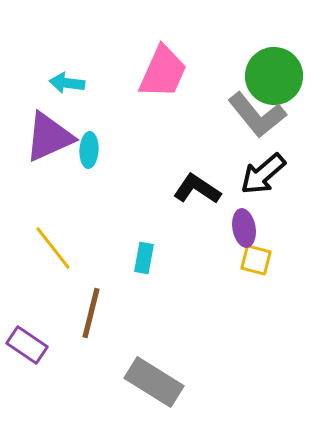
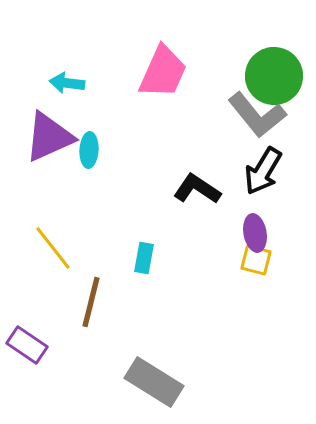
black arrow: moved 3 px up; rotated 18 degrees counterclockwise
purple ellipse: moved 11 px right, 5 px down
brown line: moved 11 px up
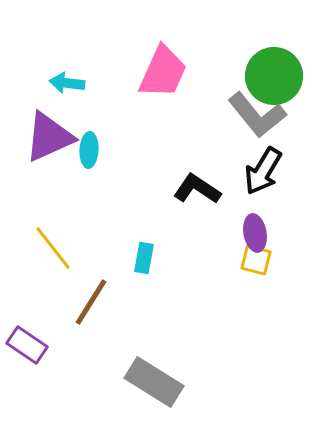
brown line: rotated 18 degrees clockwise
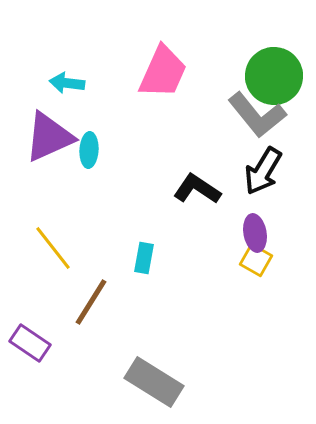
yellow square: rotated 16 degrees clockwise
purple rectangle: moved 3 px right, 2 px up
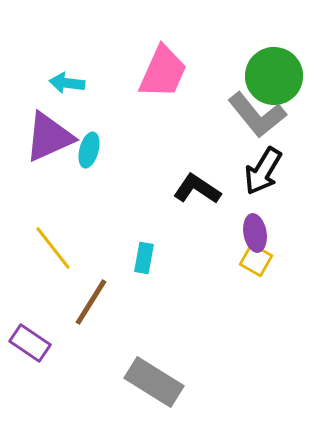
cyan ellipse: rotated 12 degrees clockwise
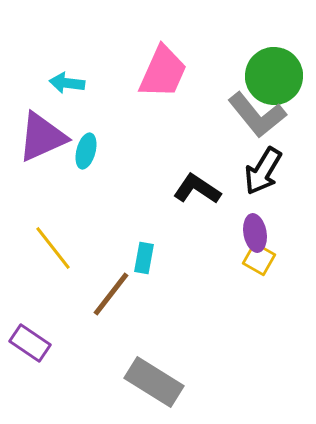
purple triangle: moved 7 px left
cyan ellipse: moved 3 px left, 1 px down
yellow square: moved 3 px right, 1 px up
brown line: moved 20 px right, 8 px up; rotated 6 degrees clockwise
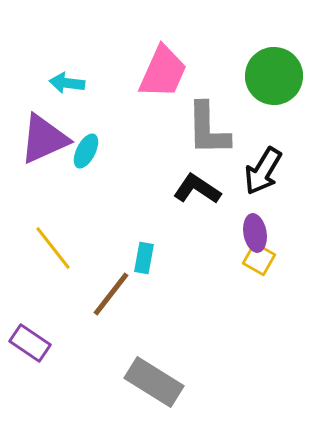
gray L-shape: moved 49 px left, 14 px down; rotated 38 degrees clockwise
purple triangle: moved 2 px right, 2 px down
cyan ellipse: rotated 12 degrees clockwise
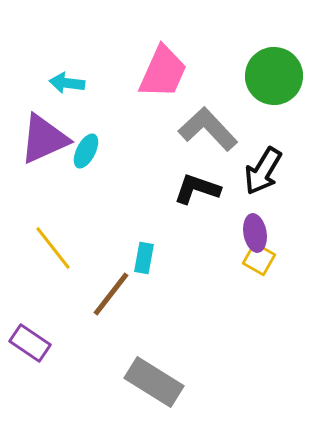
gray L-shape: rotated 138 degrees clockwise
black L-shape: rotated 15 degrees counterclockwise
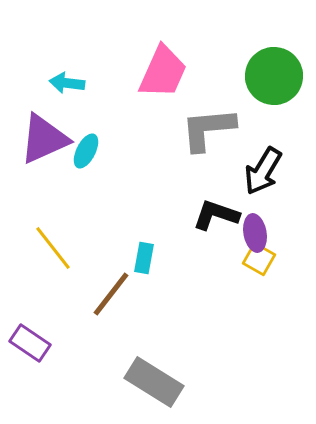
gray L-shape: rotated 52 degrees counterclockwise
black L-shape: moved 19 px right, 26 px down
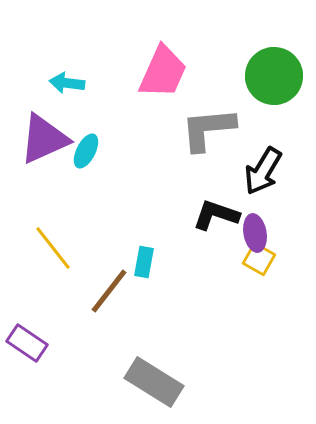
cyan rectangle: moved 4 px down
brown line: moved 2 px left, 3 px up
purple rectangle: moved 3 px left
